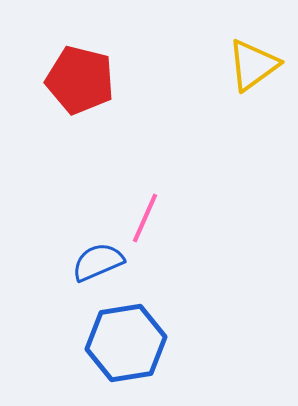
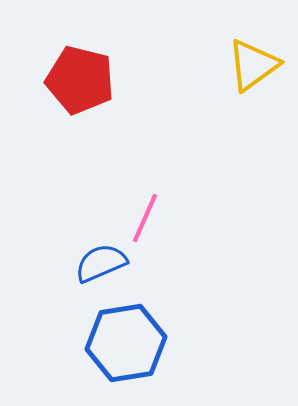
blue semicircle: moved 3 px right, 1 px down
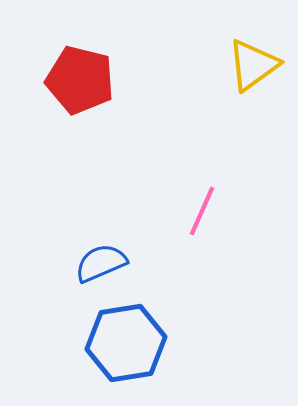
pink line: moved 57 px right, 7 px up
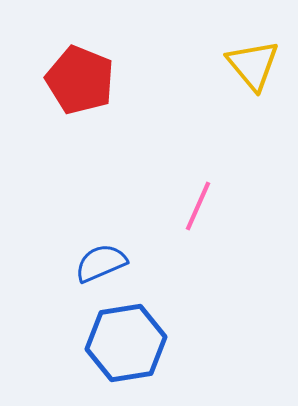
yellow triangle: rotated 34 degrees counterclockwise
red pentagon: rotated 8 degrees clockwise
pink line: moved 4 px left, 5 px up
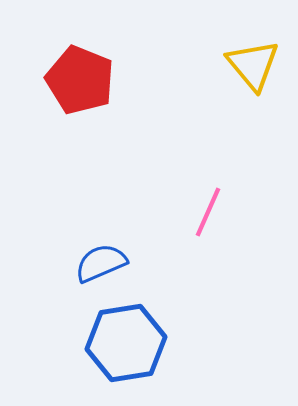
pink line: moved 10 px right, 6 px down
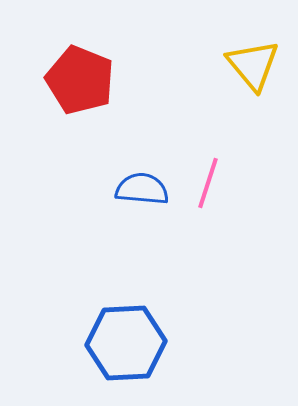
pink line: moved 29 px up; rotated 6 degrees counterclockwise
blue semicircle: moved 41 px right, 74 px up; rotated 28 degrees clockwise
blue hexagon: rotated 6 degrees clockwise
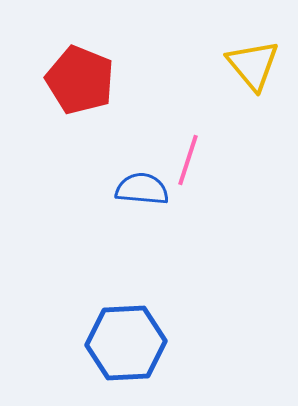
pink line: moved 20 px left, 23 px up
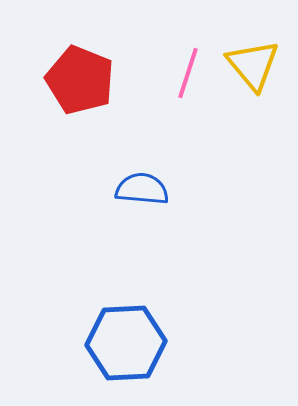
pink line: moved 87 px up
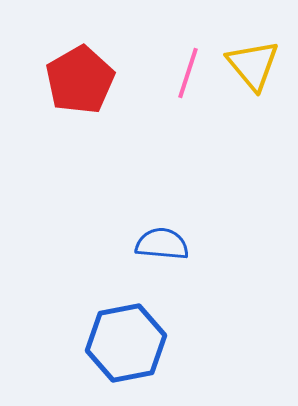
red pentagon: rotated 20 degrees clockwise
blue semicircle: moved 20 px right, 55 px down
blue hexagon: rotated 8 degrees counterclockwise
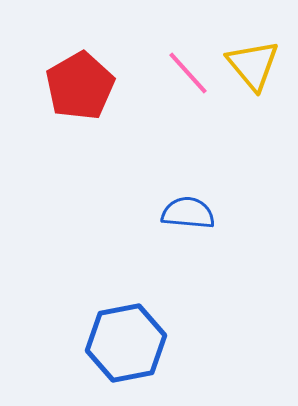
pink line: rotated 60 degrees counterclockwise
red pentagon: moved 6 px down
blue semicircle: moved 26 px right, 31 px up
